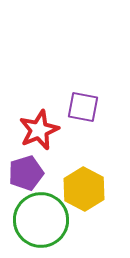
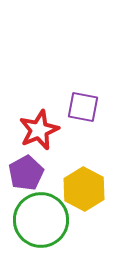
purple pentagon: rotated 12 degrees counterclockwise
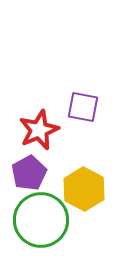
purple pentagon: moved 3 px right
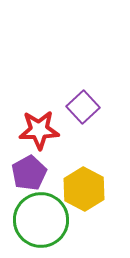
purple square: rotated 36 degrees clockwise
red star: rotated 21 degrees clockwise
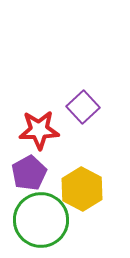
yellow hexagon: moved 2 px left
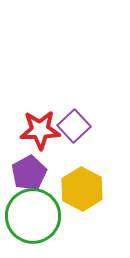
purple square: moved 9 px left, 19 px down
red star: moved 1 px right
green circle: moved 8 px left, 4 px up
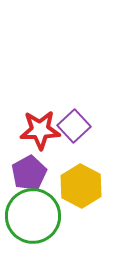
yellow hexagon: moved 1 px left, 3 px up
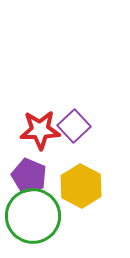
purple pentagon: moved 3 px down; rotated 20 degrees counterclockwise
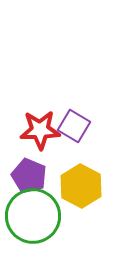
purple square: rotated 16 degrees counterclockwise
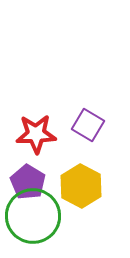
purple square: moved 14 px right, 1 px up
red star: moved 4 px left, 4 px down
purple pentagon: moved 1 px left, 6 px down; rotated 8 degrees clockwise
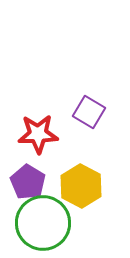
purple square: moved 1 px right, 13 px up
red star: moved 2 px right
green circle: moved 10 px right, 7 px down
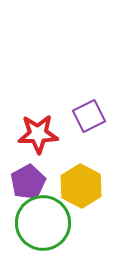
purple square: moved 4 px down; rotated 32 degrees clockwise
purple pentagon: rotated 12 degrees clockwise
